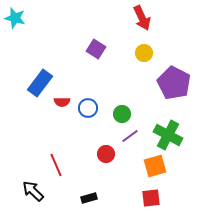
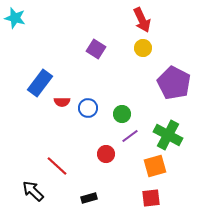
red arrow: moved 2 px down
yellow circle: moved 1 px left, 5 px up
red line: moved 1 px right, 1 px down; rotated 25 degrees counterclockwise
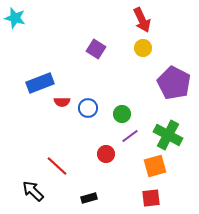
blue rectangle: rotated 32 degrees clockwise
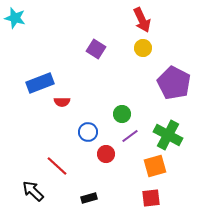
blue circle: moved 24 px down
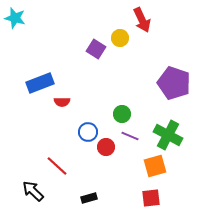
yellow circle: moved 23 px left, 10 px up
purple pentagon: rotated 8 degrees counterclockwise
purple line: rotated 60 degrees clockwise
red circle: moved 7 px up
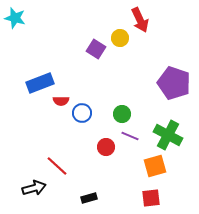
red arrow: moved 2 px left
red semicircle: moved 1 px left, 1 px up
blue circle: moved 6 px left, 19 px up
black arrow: moved 1 px right, 3 px up; rotated 120 degrees clockwise
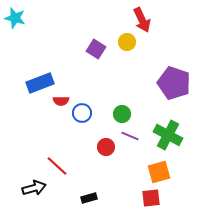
red arrow: moved 2 px right
yellow circle: moved 7 px right, 4 px down
orange square: moved 4 px right, 6 px down
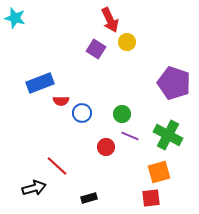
red arrow: moved 32 px left
